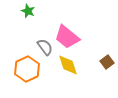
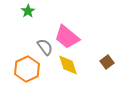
green star: rotated 16 degrees clockwise
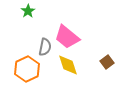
gray semicircle: rotated 48 degrees clockwise
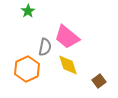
brown square: moved 8 px left, 19 px down
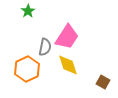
pink trapezoid: rotated 96 degrees counterclockwise
brown square: moved 4 px right, 1 px down; rotated 24 degrees counterclockwise
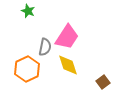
green star: rotated 16 degrees counterclockwise
brown square: rotated 24 degrees clockwise
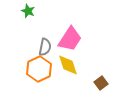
pink trapezoid: moved 3 px right, 2 px down
orange hexagon: moved 12 px right
brown square: moved 2 px left, 1 px down
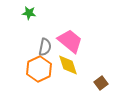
green star: moved 1 px right, 2 px down; rotated 16 degrees counterclockwise
pink trapezoid: moved 2 px down; rotated 84 degrees counterclockwise
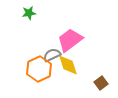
green star: rotated 16 degrees counterclockwise
pink trapezoid: moved 1 px up; rotated 76 degrees counterclockwise
gray semicircle: moved 7 px right, 8 px down; rotated 126 degrees counterclockwise
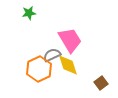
pink trapezoid: rotated 96 degrees clockwise
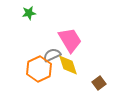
brown square: moved 2 px left
